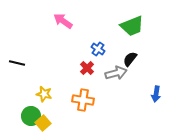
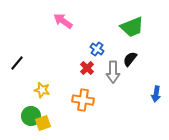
green trapezoid: moved 1 px down
blue cross: moved 1 px left
black line: rotated 63 degrees counterclockwise
gray arrow: moved 3 px left, 1 px up; rotated 105 degrees clockwise
yellow star: moved 2 px left, 4 px up
yellow square: rotated 21 degrees clockwise
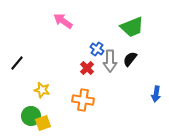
gray arrow: moved 3 px left, 11 px up
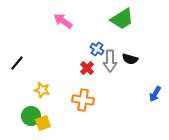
green trapezoid: moved 10 px left, 8 px up; rotated 10 degrees counterclockwise
black semicircle: rotated 112 degrees counterclockwise
blue arrow: moved 1 px left; rotated 21 degrees clockwise
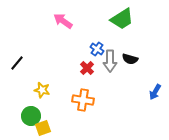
blue arrow: moved 2 px up
yellow square: moved 5 px down
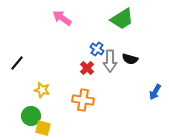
pink arrow: moved 1 px left, 3 px up
yellow square: rotated 35 degrees clockwise
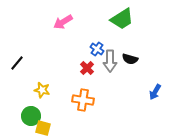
pink arrow: moved 1 px right, 4 px down; rotated 66 degrees counterclockwise
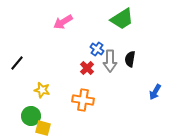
black semicircle: rotated 84 degrees clockwise
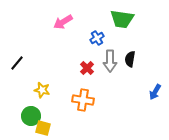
green trapezoid: rotated 40 degrees clockwise
blue cross: moved 11 px up; rotated 24 degrees clockwise
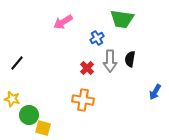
yellow star: moved 30 px left, 9 px down
green circle: moved 2 px left, 1 px up
